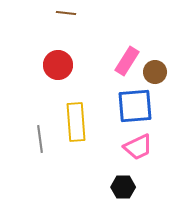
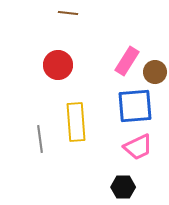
brown line: moved 2 px right
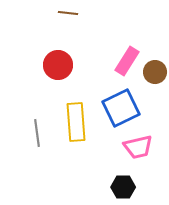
blue square: moved 14 px left, 2 px down; rotated 21 degrees counterclockwise
gray line: moved 3 px left, 6 px up
pink trapezoid: rotated 12 degrees clockwise
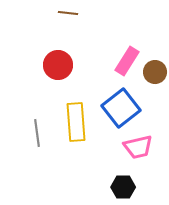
blue square: rotated 12 degrees counterclockwise
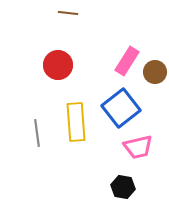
black hexagon: rotated 10 degrees clockwise
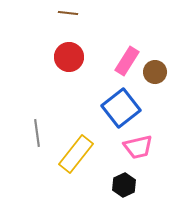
red circle: moved 11 px right, 8 px up
yellow rectangle: moved 32 px down; rotated 42 degrees clockwise
black hexagon: moved 1 px right, 2 px up; rotated 25 degrees clockwise
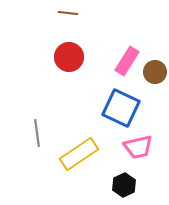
blue square: rotated 27 degrees counterclockwise
yellow rectangle: moved 3 px right; rotated 18 degrees clockwise
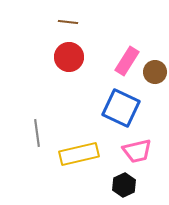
brown line: moved 9 px down
pink trapezoid: moved 1 px left, 4 px down
yellow rectangle: rotated 21 degrees clockwise
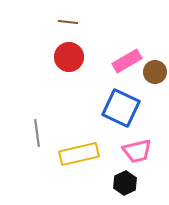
pink rectangle: rotated 28 degrees clockwise
black hexagon: moved 1 px right, 2 px up
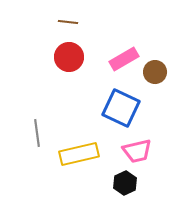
pink rectangle: moved 3 px left, 2 px up
